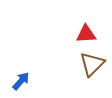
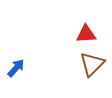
blue arrow: moved 5 px left, 13 px up
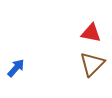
red triangle: moved 5 px right, 1 px up; rotated 15 degrees clockwise
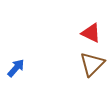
red triangle: rotated 15 degrees clockwise
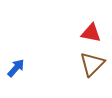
red triangle: rotated 15 degrees counterclockwise
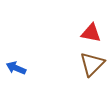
blue arrow: rotated 108 degrees counterclockwise
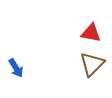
blue arrow: rotated 144 degrees counterclockwise
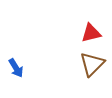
red triangle: rotated 25 degrees counterclockwise
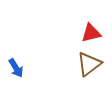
brown triangle: moved 3 px left; rotated 8 degrees clockwise
